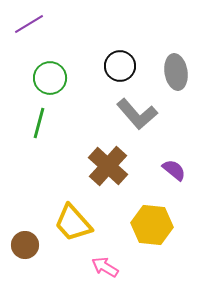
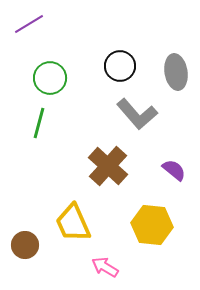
yellow trapezoid: rotated 18 degrees clockwise
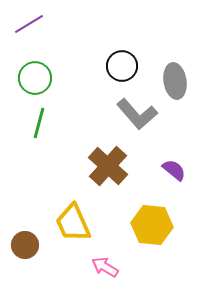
black circle: moved 2 px right
gray ellipse: moved 1 px left, 9 px down
green circle: moved 15 px left
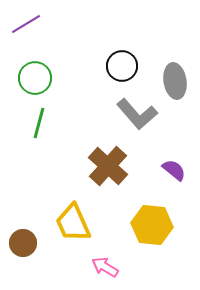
purple line: moved 3 px left
brown circle: moved 2 px left, 2 px up
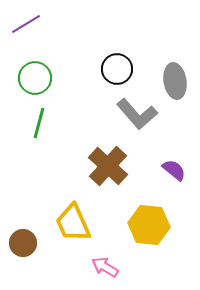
black circle: moved 5 px left, 3 px down
yellow hexagon: moved 3 px left
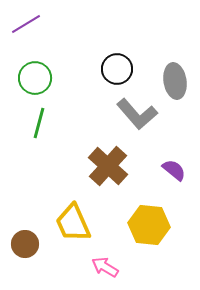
brown circle: moved 2 px right, 1 px down
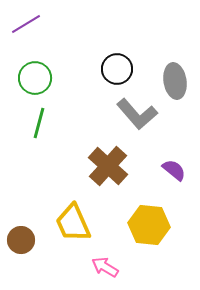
brown circle: moved 4 px left, 4 px up
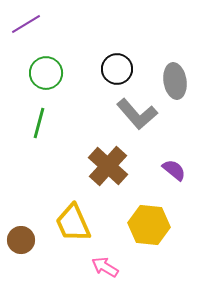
green circle: moved 11 px right, 5 px up
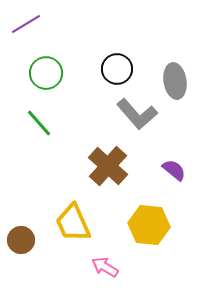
green line: rotated 56 degrees counterclockwise
